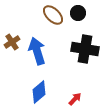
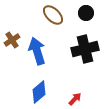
black circle: moved 8 px right
brown cross: moved 2 px up
black cross: rotated 24 degrees counterclockwise
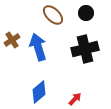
blue arrow: moved 1 px right, 4 px up
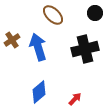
black circle: moved 9 px right
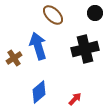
brown cross: moved 2 px right, 18 px down
blue arrow: moved 1 px up
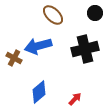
blue arrow: rotated 88 degrees counterclockwise
brown cross: rotated 28 degrees counterclockwise
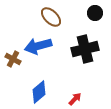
brown ellipse: moved 2 px left, 2 px down
brown cross: moved 1 px left, 1 px down
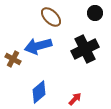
black cross: rotated 12 degrees counterclockwise
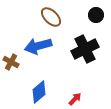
black circle: moved 1 px right, 2 px down
brown cross: moved 2 px left, 3 px down
